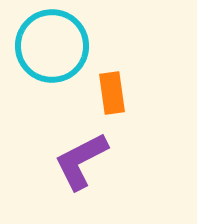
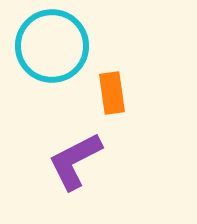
purple L-shape: moved 6 px left
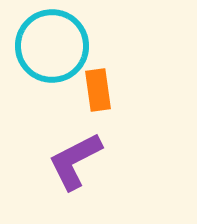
orange rectangle: moved 14 px left, 3 px up
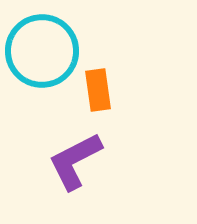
cyan circle: moved 10 px left, 5 px down
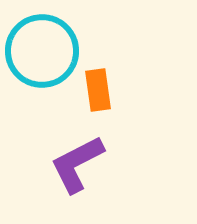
purple L-shape: moved 2 px right, 3 px down
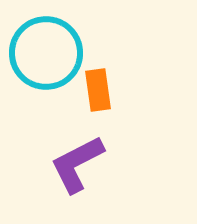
cyan circle: moved 4 px right, 2 px down
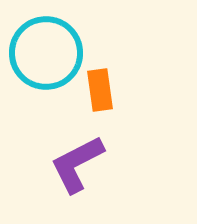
orange rectangle: moved 2 px right
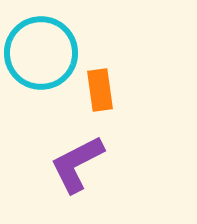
cyan circle: moved 5 px left
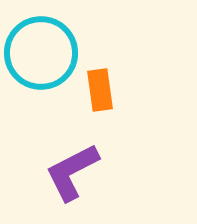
purple L-shape: moved 5 px left, 8 px down
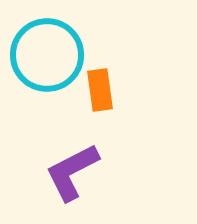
cyan circle: moved 6 px right, 2 px down
